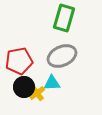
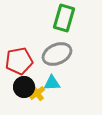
gray ellipse: moved 5 px left, 2 px up
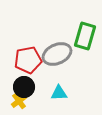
green rectangle: moved 21 px right, 18 px down
red pentagon: moved 9 px right, 1 px up
cyan triangle: moved 7 px right, 10 px down
yellow cross: moved 18 px left, 8 px down
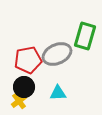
cyan triangle: moved 1 px left
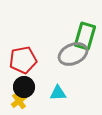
gray ellipse: moved 16 px right
red pentagon: moved 5 px left
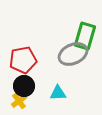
black circle: moved 1 px up
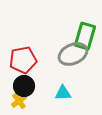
cyan triangle: moved 5 px right
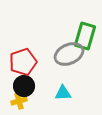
gray ellipse: moved 4 px left
red pentagon: moved 2 px down; rotated 8 degrees counterclockwise
yellow cross: rotated 21 degrees clockwise
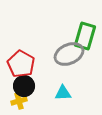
red pentagon: moved 2 px left, 2 px down; rotated 24 degrees counterclockwise
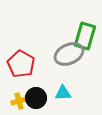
black circle: moved 12 px right, 12 px down
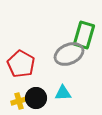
green rectangle: moved 1 px left, 1 px up
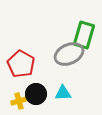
black circle: moved 4 px up
